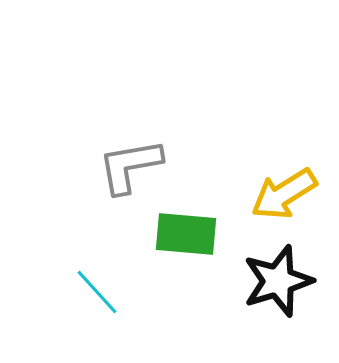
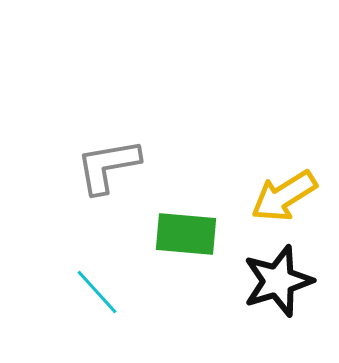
gray L-shape: moved 22 px left
yellow arrow: moved 2 px down
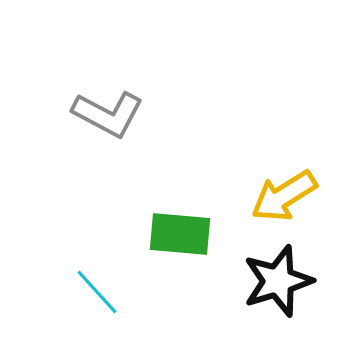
gray L-shape: moved 52 px up; rotated 142 degrees counterclockwise
green rectangle: moved 6 px left
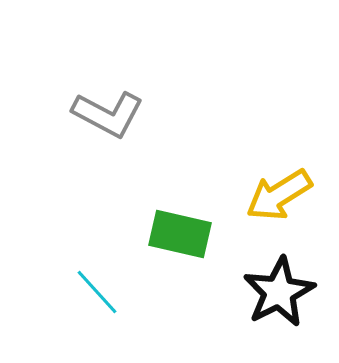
yellow arrow: moved 5 px left, 1 px up
green rectangle: rotated 8 degrees clockwise
black star: moved 1 px right, 11 px down; rotated 10 degrees counterclockwise
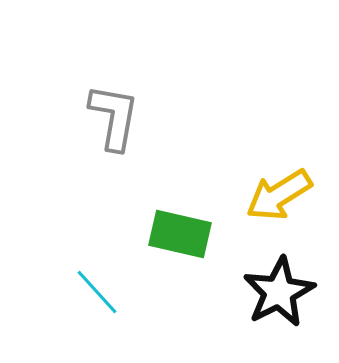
gray L-shape: moved 6 px right, 3 px down; rotated 108 degrees counterclockwise
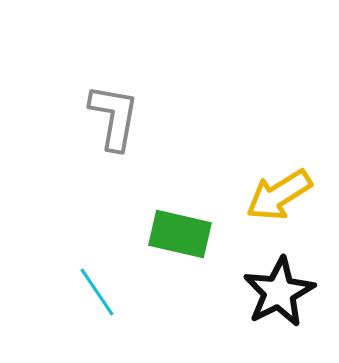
cyan line: rotated 8 degrees clockwise
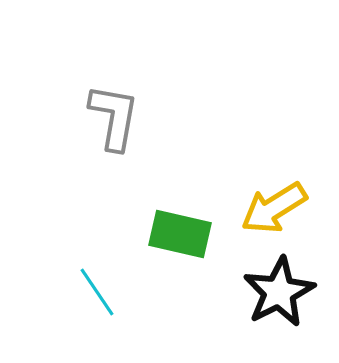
yellow arrow: moved 5 px left, 13 px down
